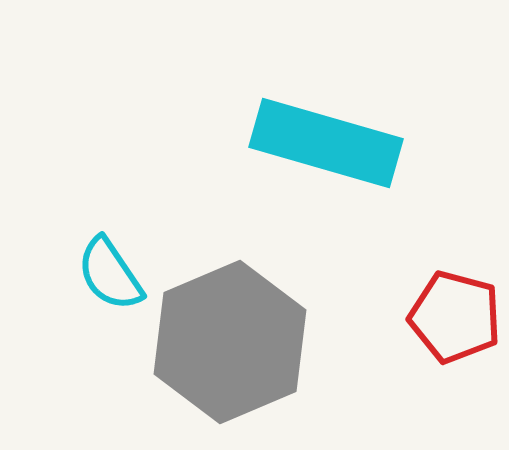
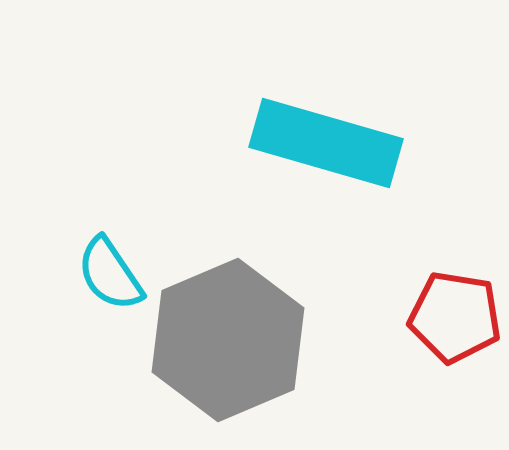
red pentagon: rotated 6 degrees counterclockwise
gray hexagon: moved 2 px left, 2 px up
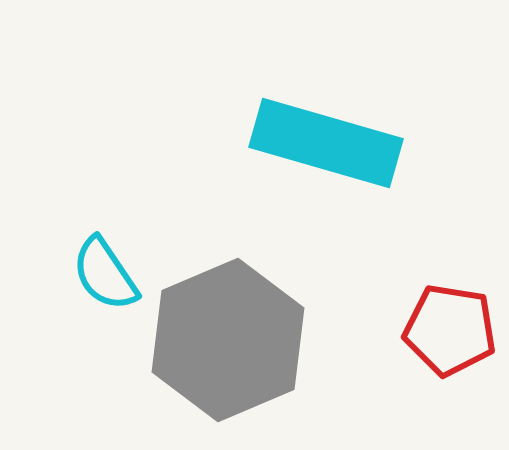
cyan semicircle: moved 5 px left
red pentagon: moved 5 px left, 13 px down
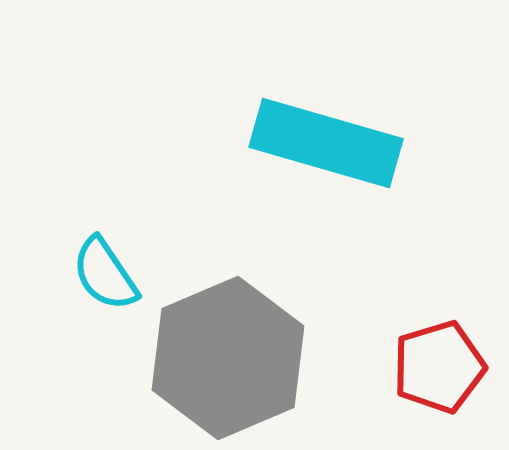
red pentagon: moved 11 px left, 37 px down; rotated 26 degrees counterclockwise
gray hexagon: moved 18 px down
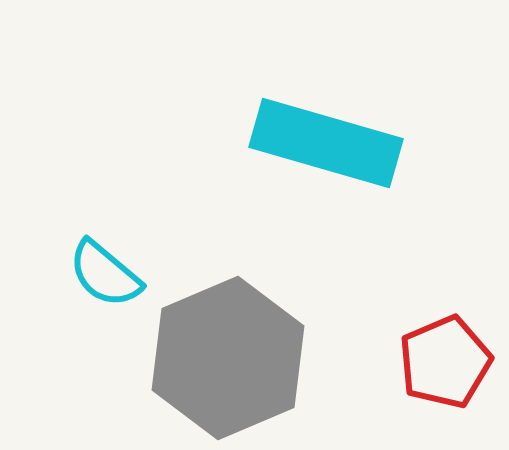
cyan semicircle: rotated 16 degrees counterclockwise
red pentagon: moved 6 px right, 5 px up; rotated 6 degrees counterclockwise
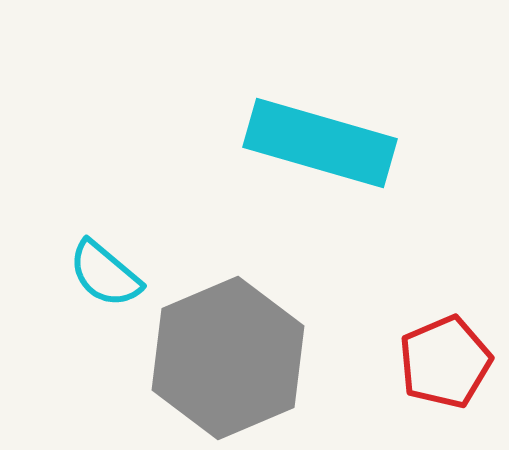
cyan rectangle: moved 6 px left
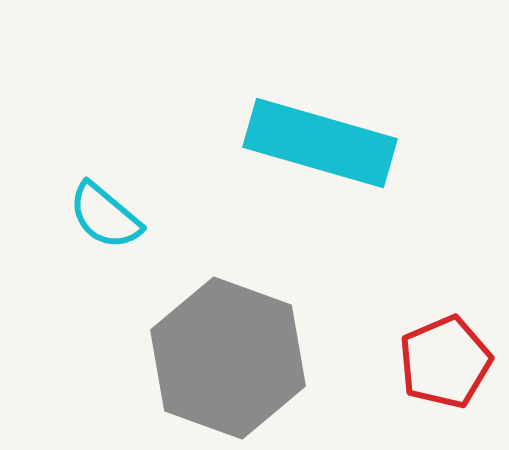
cyan semicircle: moved 58 px up
gray hexagon: rotated 17 degrees counterclockwise
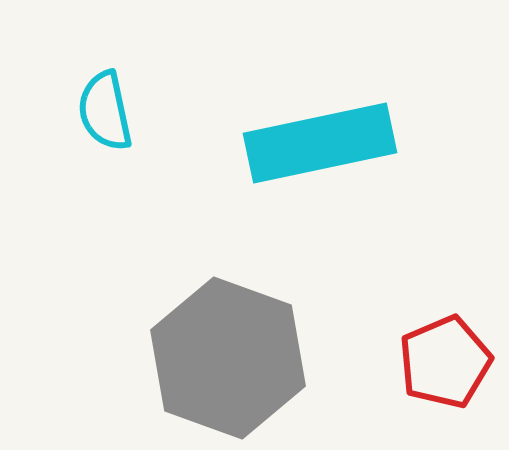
cyan rectangle: rotated 28 degrees counterclockwise
cyan semicircle: moved 105 px up; rotated 38 degrees clockwise
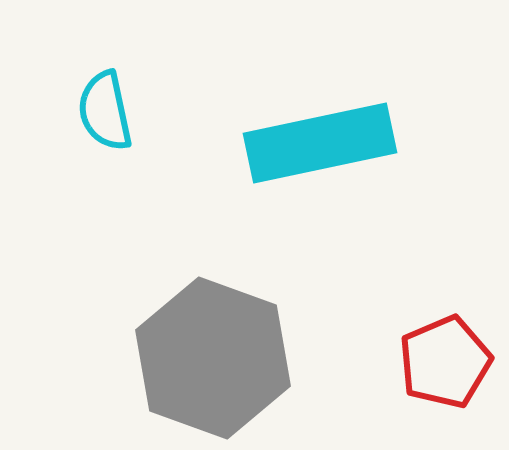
gray hexagon: moved 15 px left
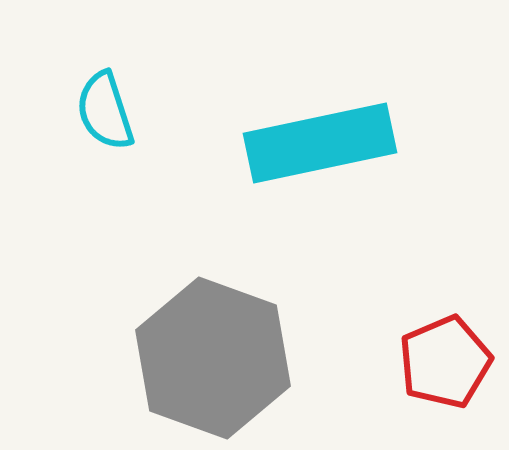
cyan semicircle: rotated 6 degrees counterclockwise
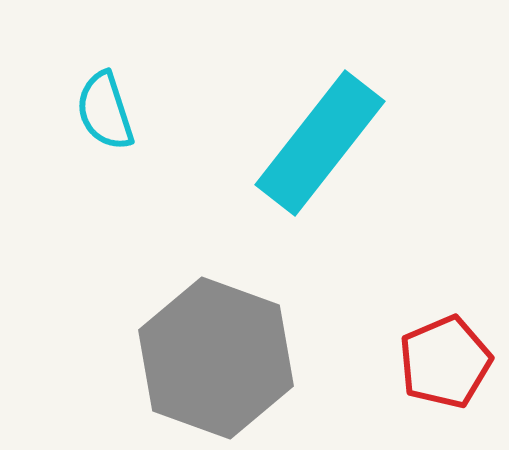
cyan rectangle: rotated 40 degrees counterclockwise
gray hexagon: moved 3 px right
